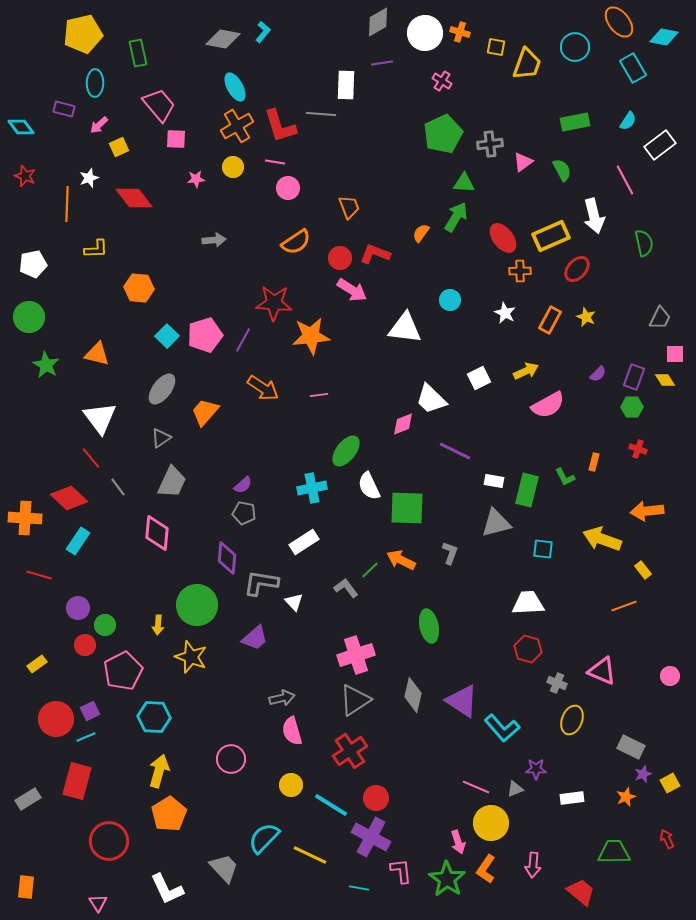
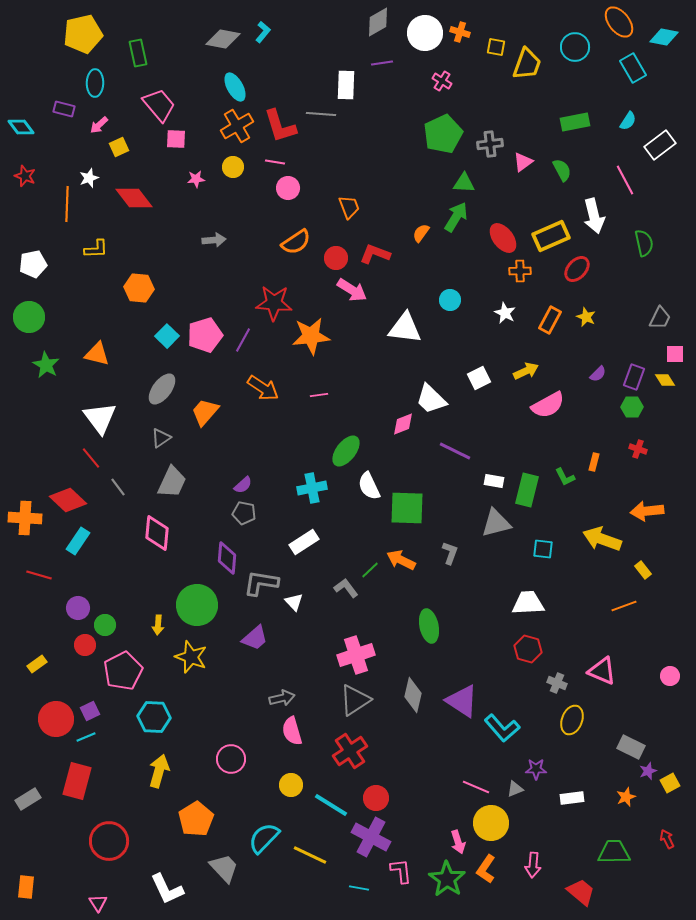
red circle at (340, 258): moved 4 px left
red diamond at (69, 498): moved 1 px left, 2 px down
purple star at (643, 774): moved 5 px right, 3 px up
orange pentagon at (169, 814): moved 27 px right, 5 px down
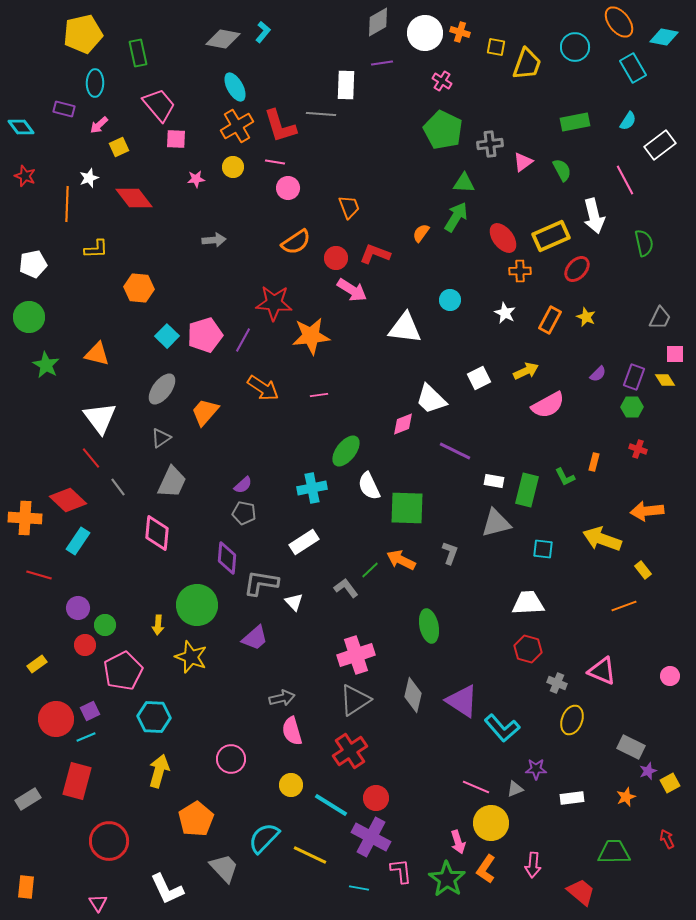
green pentagon at (443, 134): moved 4 px up; rotated 21 degrees counterclockwise
